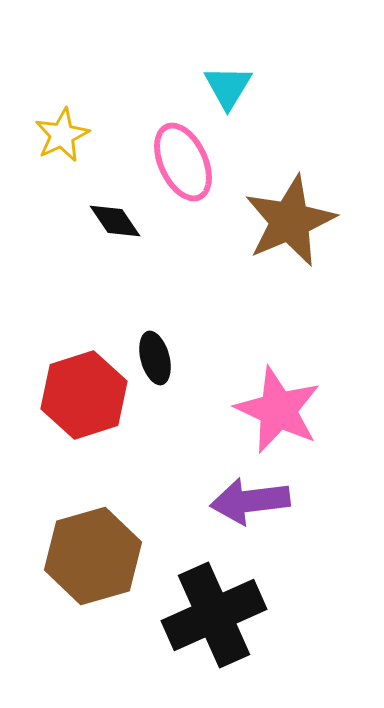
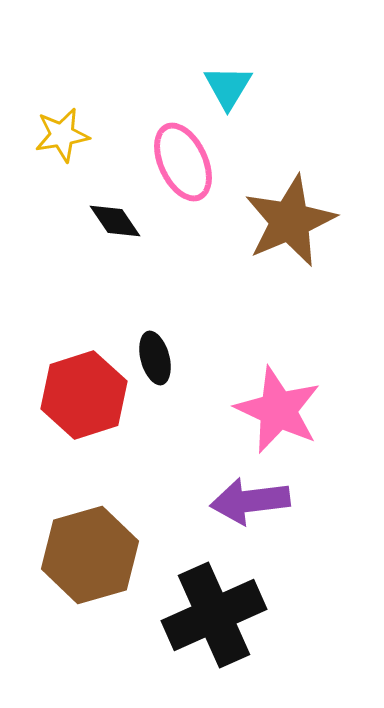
yellow star: rotated 16 degrees clockwise
brown hexagon: moved 3 px left, 1 px up
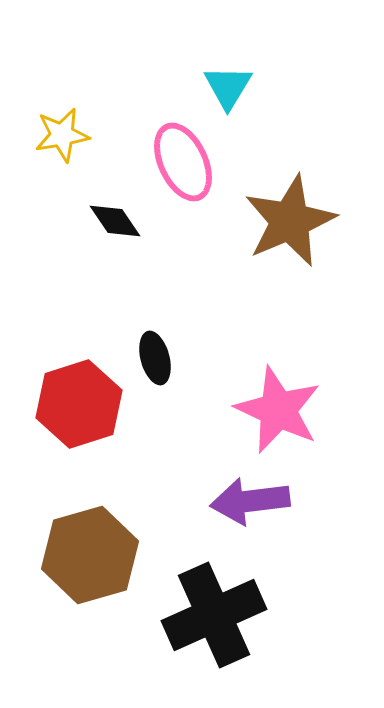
red hexagon: moved 5 px left, 9 px down
